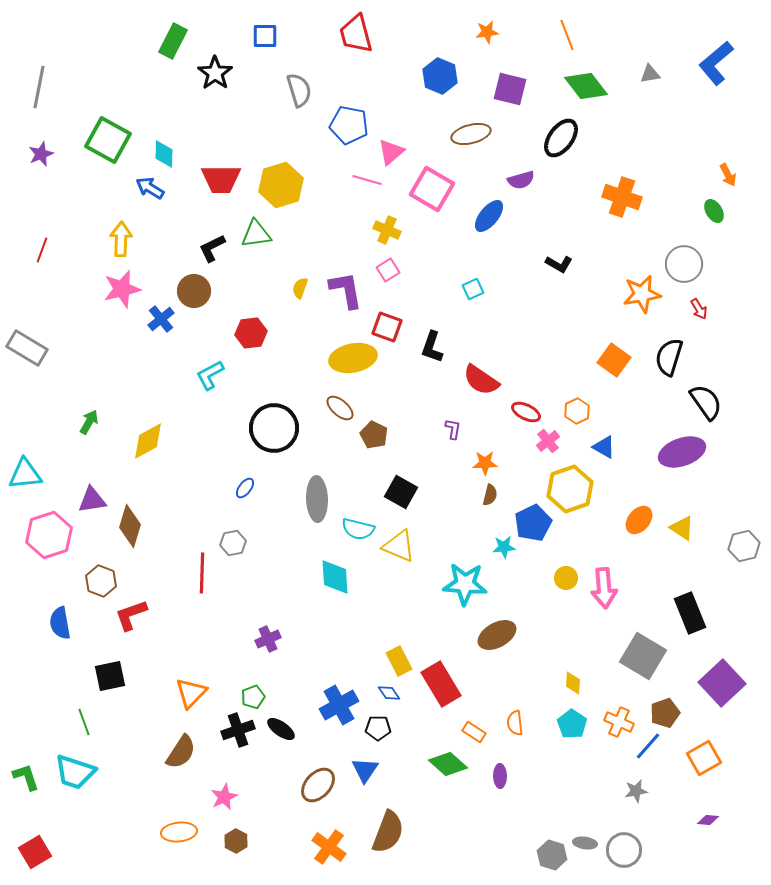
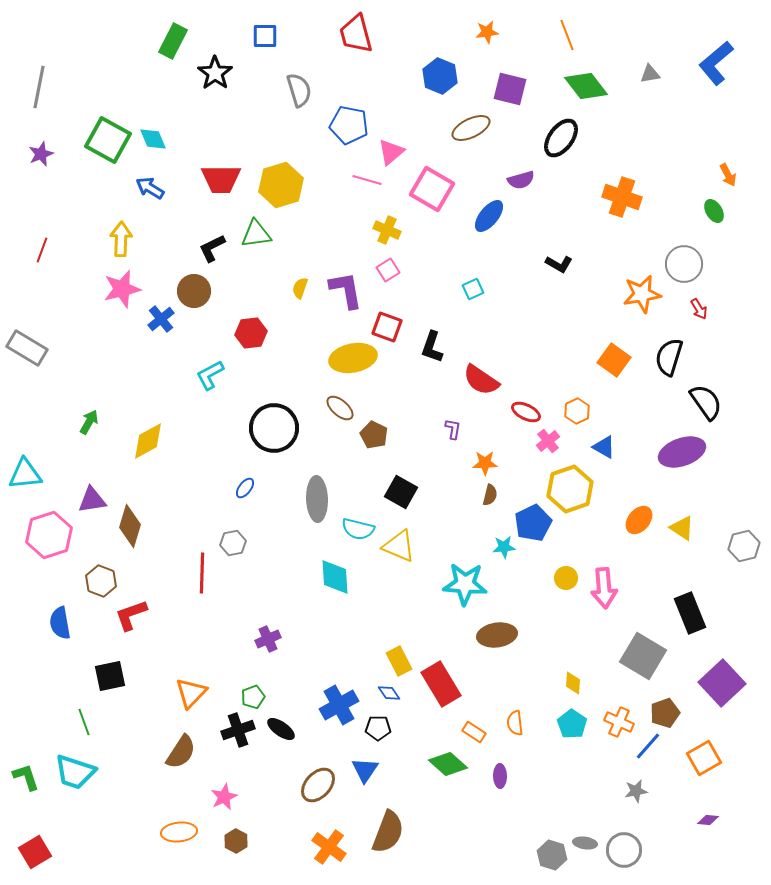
brown ellipse at (471, 134): moved 6 px up; rotated 12 degrees counterclockwise
cyan diamond at (164, 154): moved 11 px left, 15 px up; rotated 24 degrees counterclockwise
brown ellipse at (497, 635): rotated 21 degrees clockwise
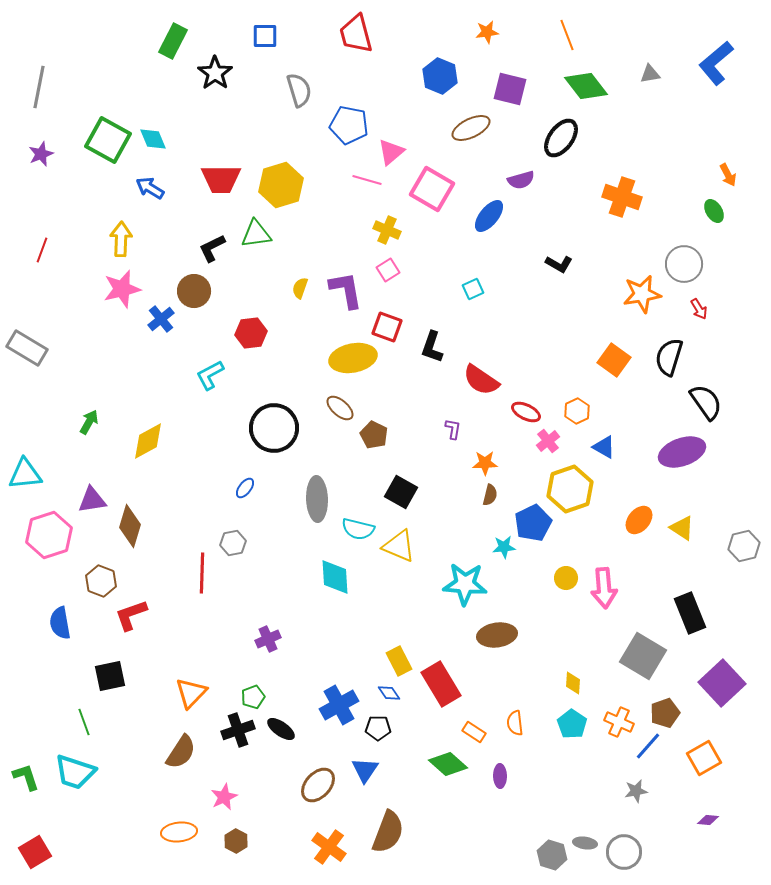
gray circle at (624, 850): moved 2 px down
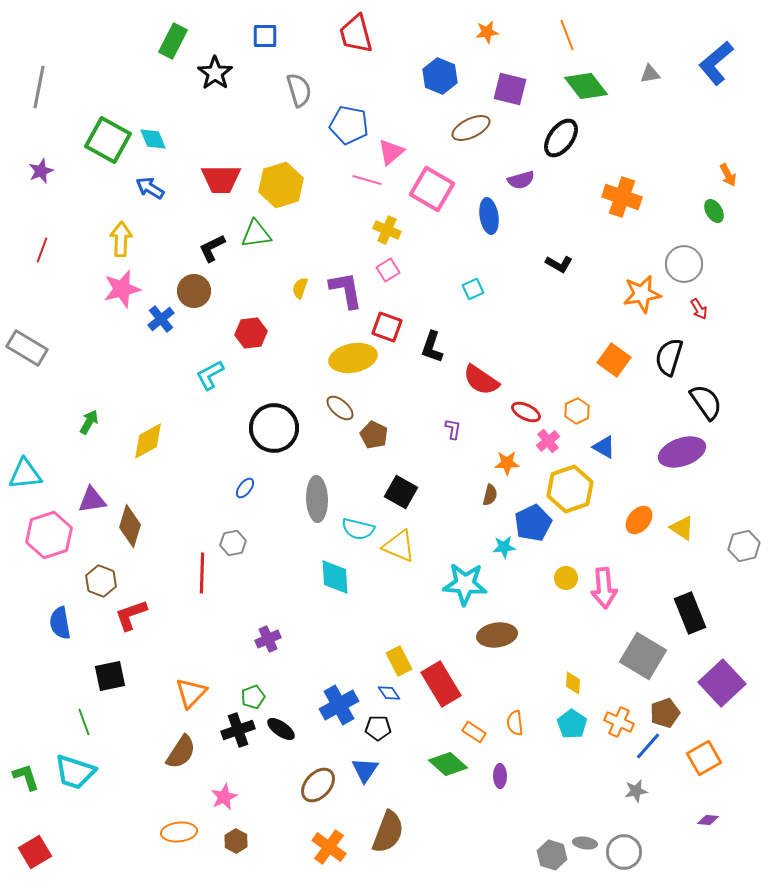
purple star at (41, 154): moved 17 px down
blue ellipse at (489, 216): rotated 48 degrees counterclockwise
orange star at (485, 463): moved 22 px right
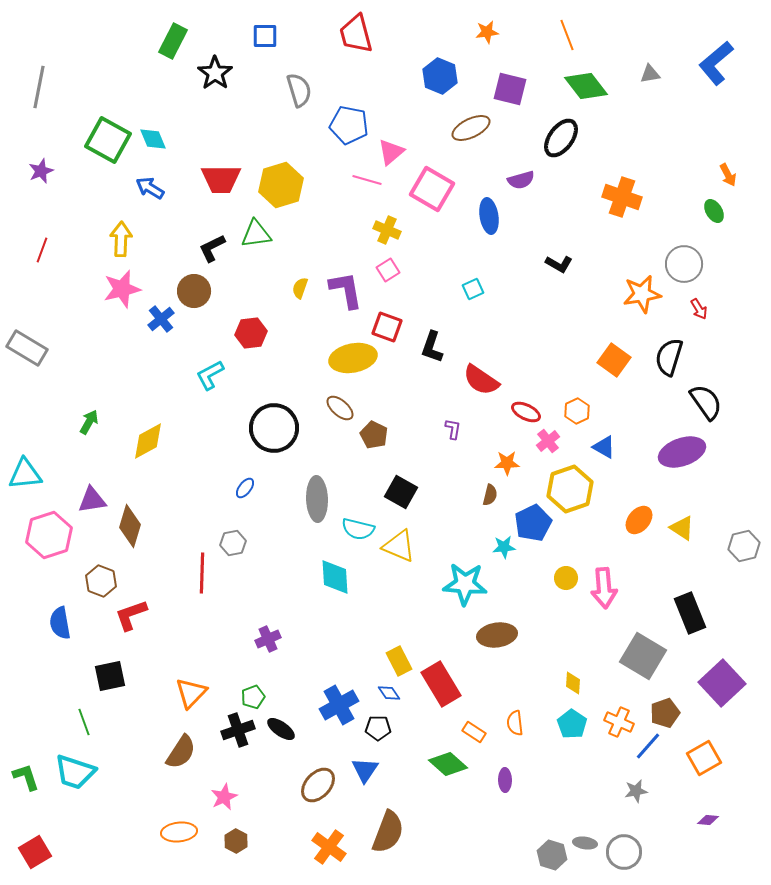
purple ellipse at (500, 776): moved 5 px right, 4 px down
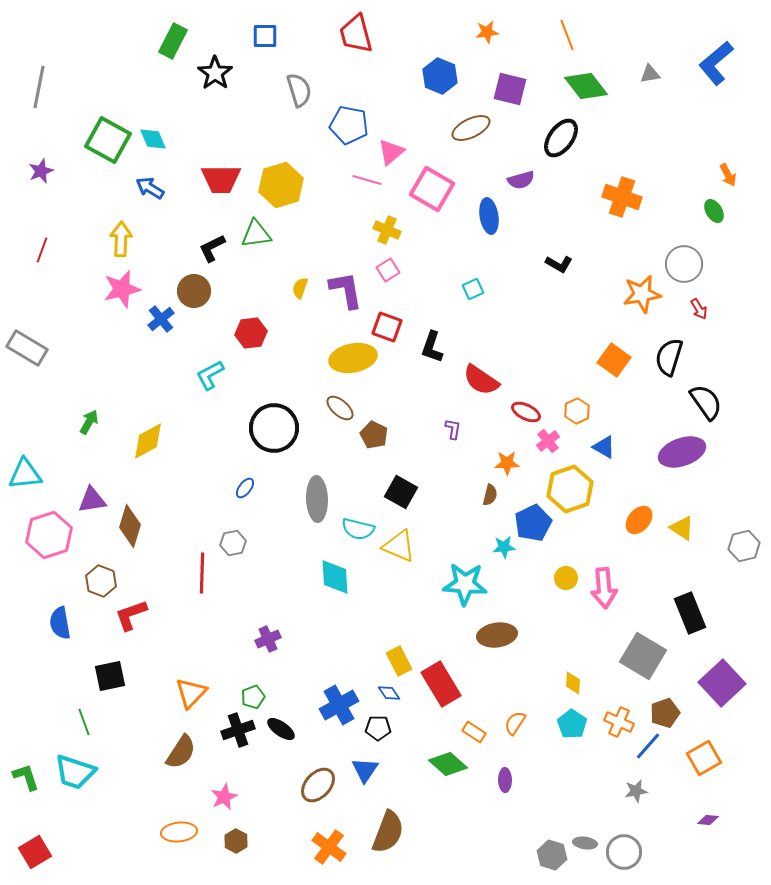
orange semicircle at (515, 723): rotated 40 degrees clockwise
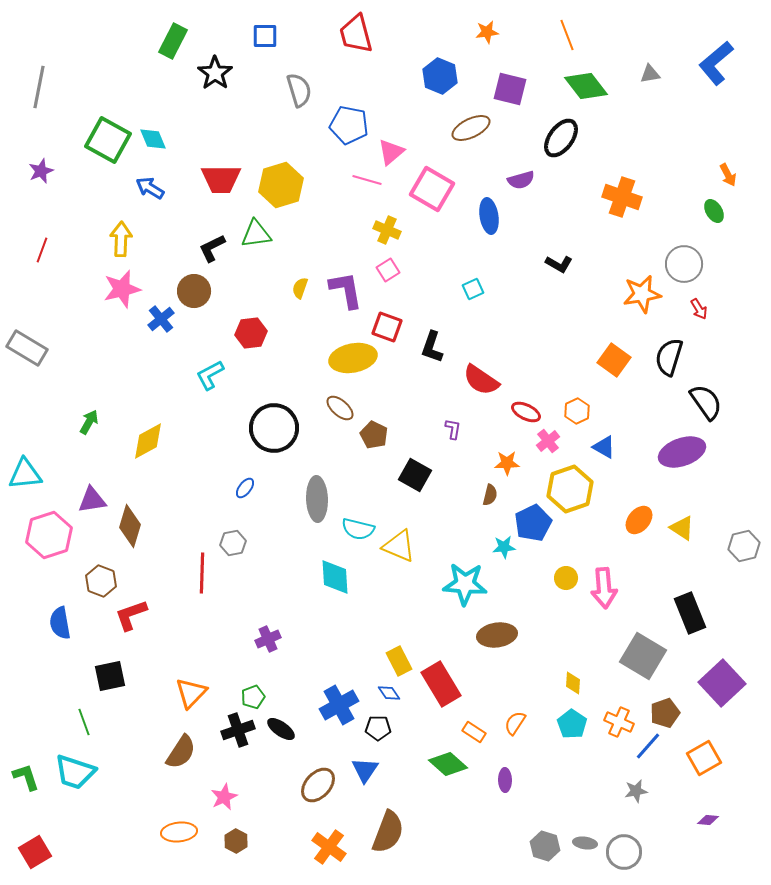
black square at (401, 492): moved 14 px right, 17 px up
gray hexagon at (552, 855): moved 7 px left, 9 px up
